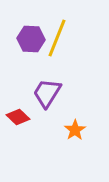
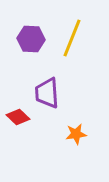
yellow line: moved 15 px right
purple trapezoid: rotated 36 degrees counterclockwise
orange star: moved 1 px right, 4 px down; rotated 25 degrees clockwise
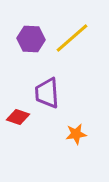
yellow line: rotated 27 degrees clockwise
red diamond: rotated 25 degrees counterclockwise
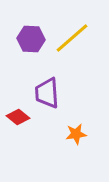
red diamond: rotated 20 degrees clockwise
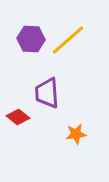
yellow line: moved 4 px left, 2 px down
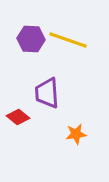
yellow line: rotated 60 degrees clockwise
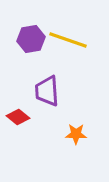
purple hexagon: rotated 12 degrees counterclockwise
purple trapezoid: moved 2 px up
orange star: rotated 10 degrees clockwise
